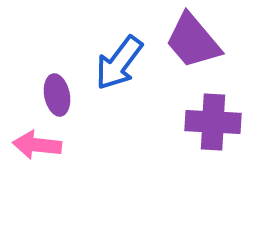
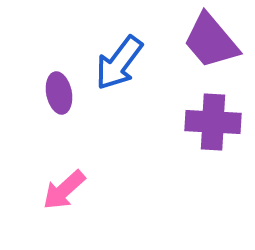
purple trapezoid: moved 18 px right
purple ellipse: moved 2 px right, 2 px up
pink arrow: moved 27 px right, 45 px down; rotated 48 degrees counterclockwise
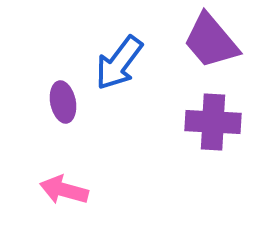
purple ellipse: moved 4 px right, 9 px down
pink arrow: rotated 57 degrees clockwise
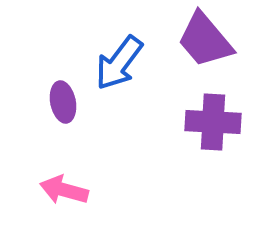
purple trapezoid: moved 6 px left, 1 px up
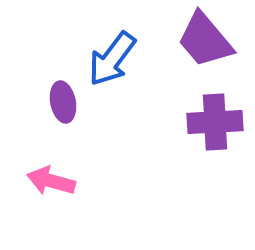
blue arrow: moved 7 px left, 4 px up
purple cross: moved 2 px right; rotated 6 degrees counterclockwise
pink arrow: moved 13 px left, 9 px up
